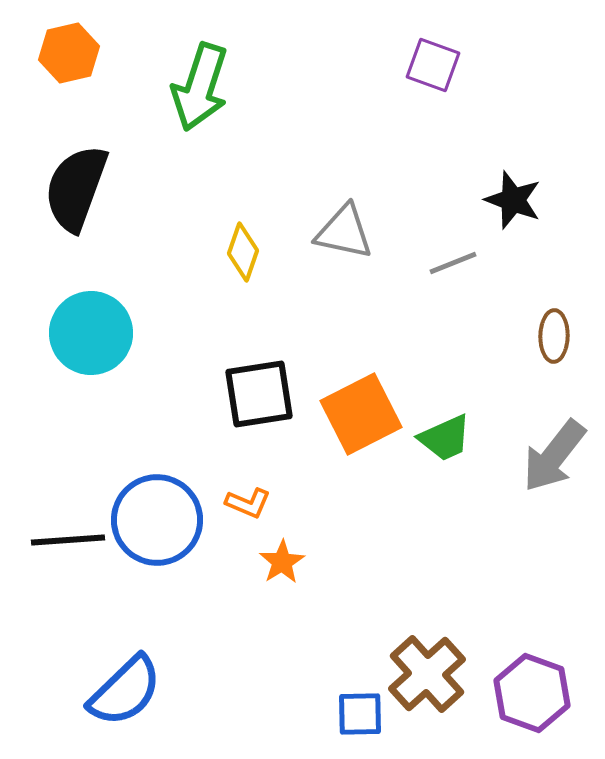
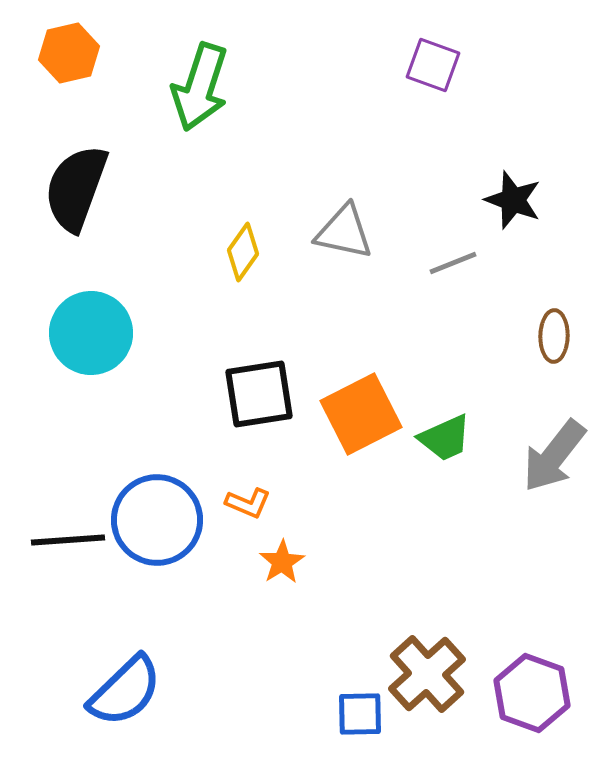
yellow diamond: rotated 16 degrees clockwise
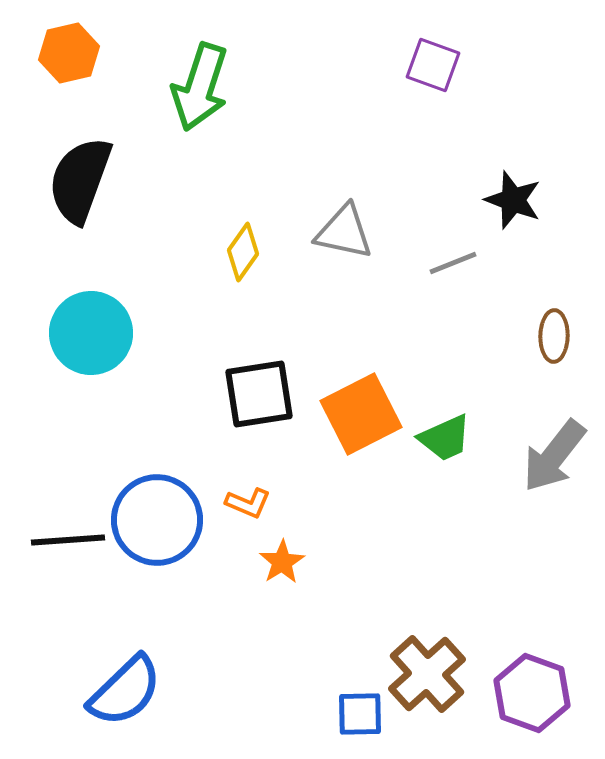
black semicircle: moved 4 px right, 8 px up
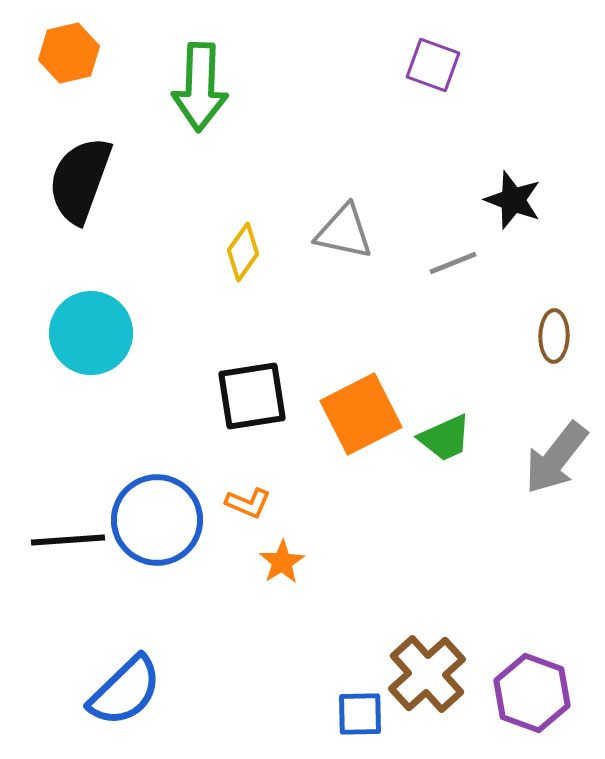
green arrow: rotated 16 degrees counterclockwise
black square: moved 7 px left, 2 px down
gray arrow: moved 2 px right, 2 px down
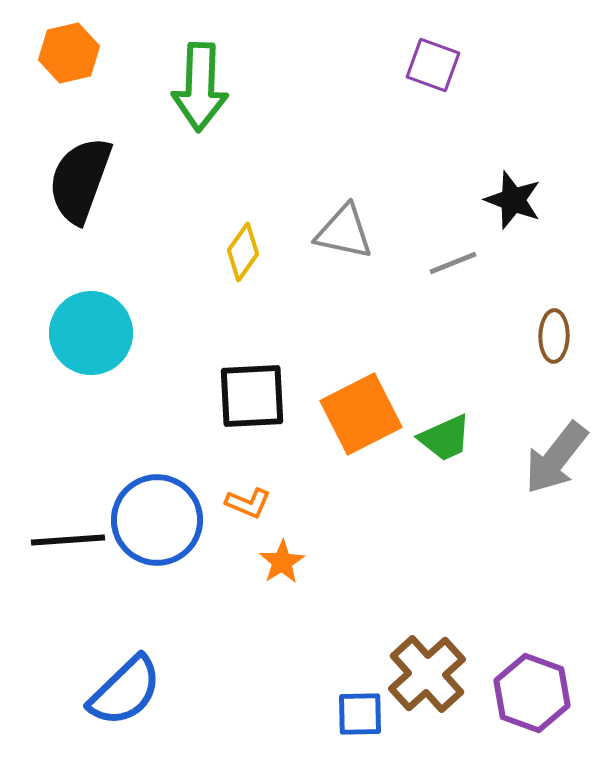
black square: rotated 6 degrees clockwise
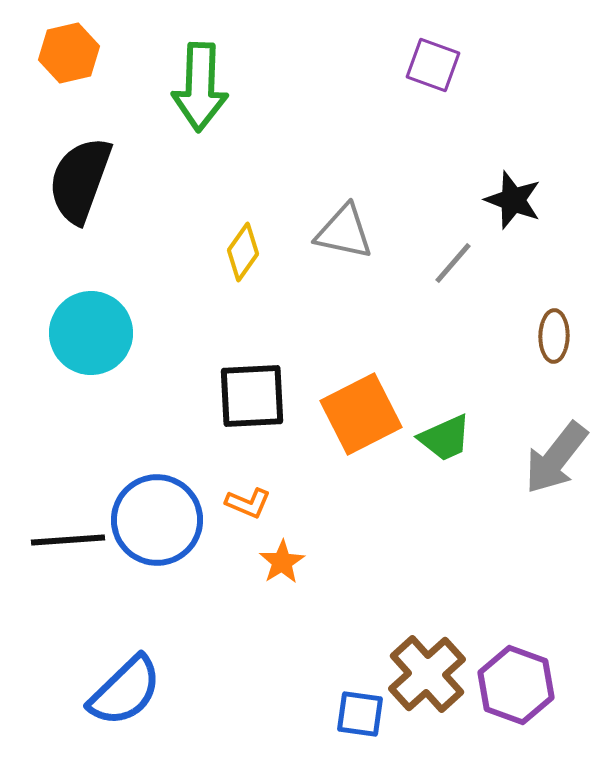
gray line: rotated 27 degrees counterclockwise
purple hexagon: moved 16 px left, 8 px up
blue square: rotated 9 degrees clockwise
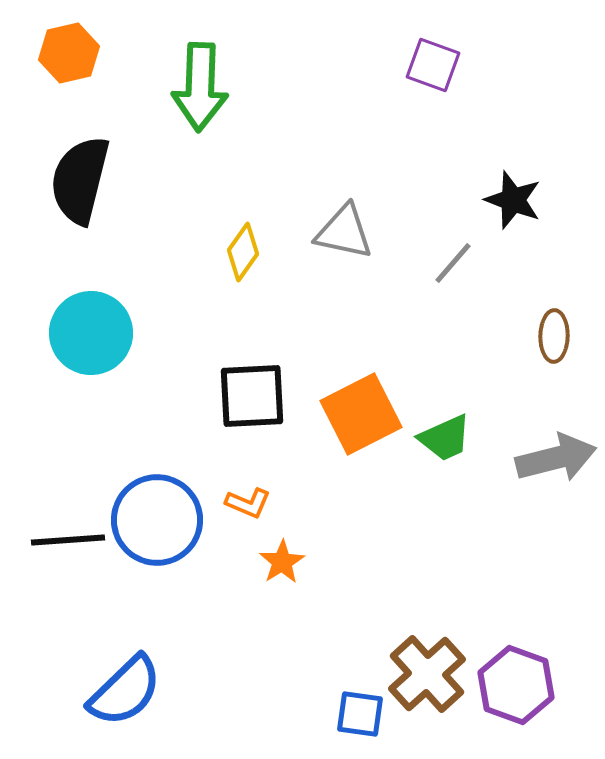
black semicircle: rotated 6 degrees counterclockwise
gray arrow: rotated 142 degrees counterclockwise
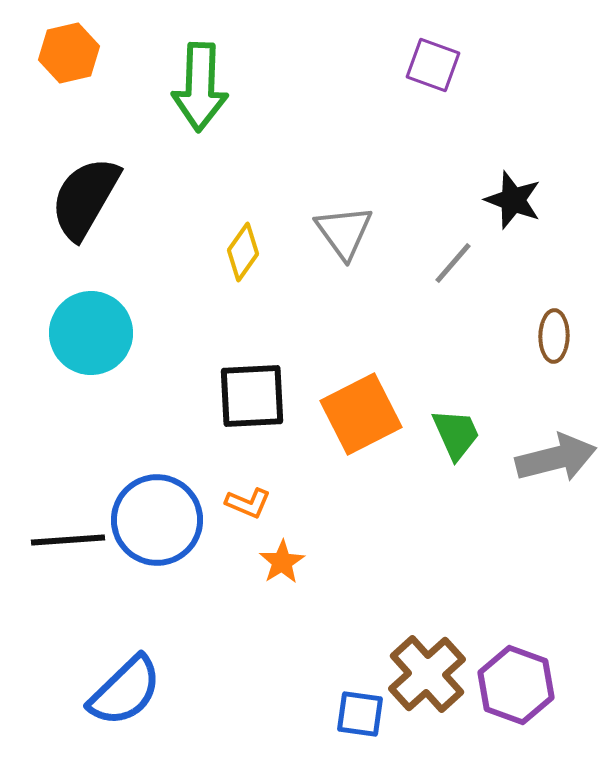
black semicircle: moved 5 px right, 18 px down; rotated 16 degrees clockwise
gray triangle: rotated 42 degrees clockwise
green trapezoid: moved 11 px right, 4 px up; rotated 90 degrees counterclockwise
